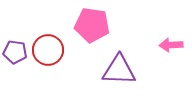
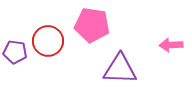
red circle: moved 9 px up
purple triangle: moved 1 px right, 1 px up
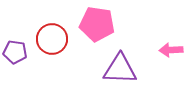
pink pentagon: moved 5 px right, 1 px up
red circle: moved 4 px right, 2 px up
pink arrow: moved 5 px down
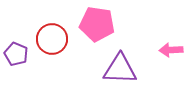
purple pentagon: moved 1 px right, 2 px down; rotated 15 degrees clockwise
